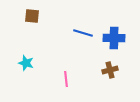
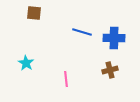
brown square: moved 2 px right, 3 px up
blue line: moved 1 px left, 1 px up
cyan star: rotated 14 degrees clockwise
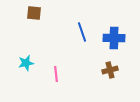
blue line: rotated 54 degrees clockwise
cyan star: rotated 28 degrees clockwise
pink line: moved 10 px left, 5 px up
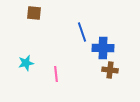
blue cross: moved 11 px left, 10 px down
brown cross: rotated 21 degrees clockwise
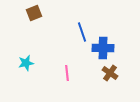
brown square: rotated 28 degrees counterclockwise
brown cross: moved 3 px down; rotated 28 degrees clockwise
pink line: moved 11 px right, 1 px up
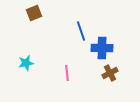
blue line: moved 1 px left, 1 px up
blue cross: moved 1 px left
brown cross: rotated 28 degrees clockwise
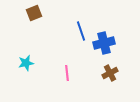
blue cross: moved 2 px right, 5 px up; rotated 15 degrees counterclockwise
